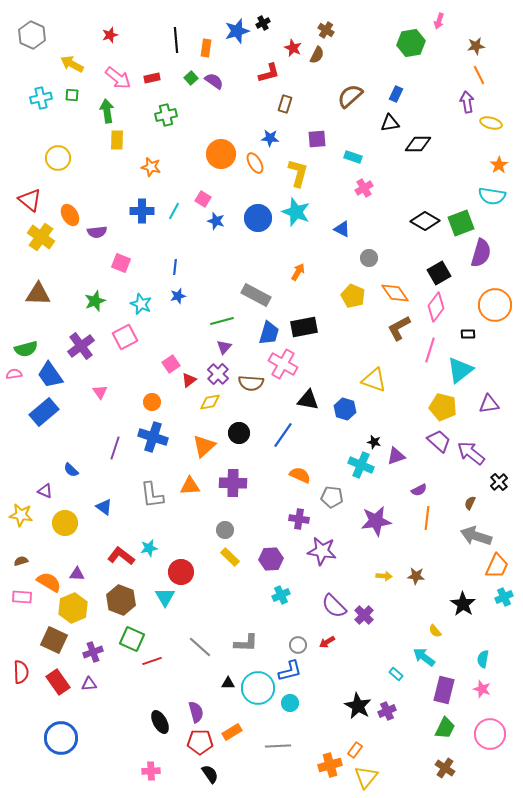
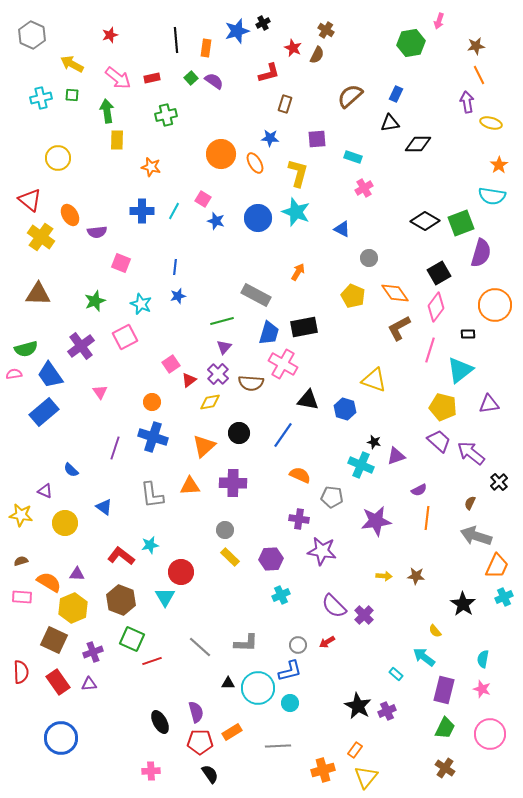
cyan star at (149, 548): moved 1 px right, 3 px up
orange cross at (330, 765): moved 7 px left, 5 px down
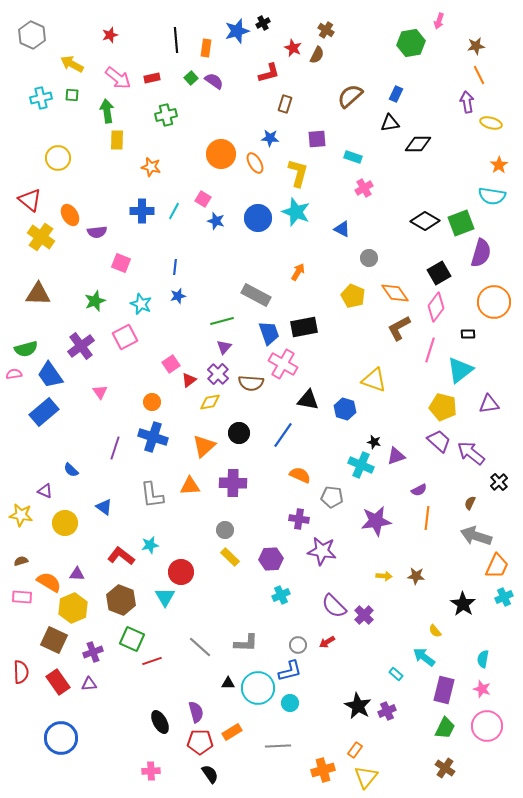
orange circle at (495, 305): moved 1 px left, 3 px up
blue trapezoid at (269, 333): rotated 35 degrees counterclockwise
pink circle at (490, 734): moved 3 px left, 8 px up
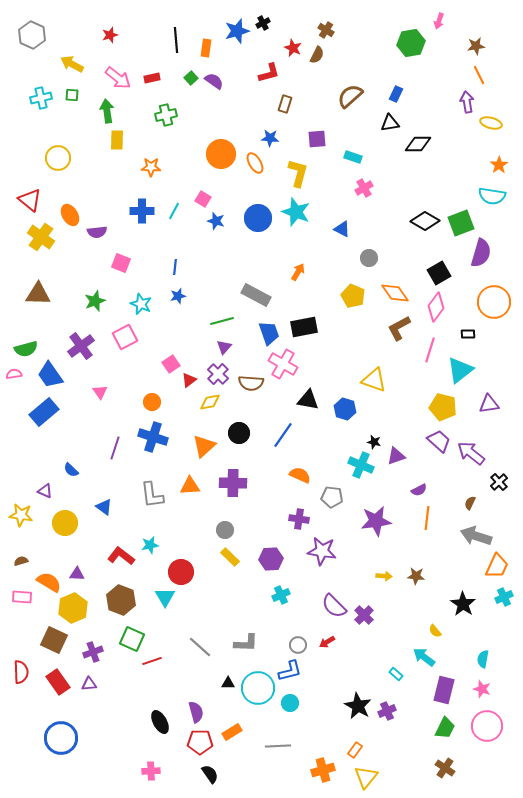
orange star at (151, 167): rotated 12 degrees counterclockwise
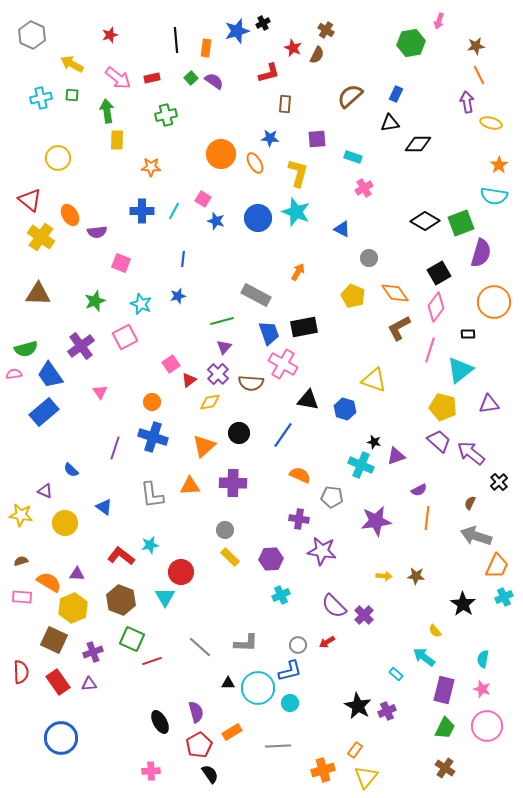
brown rectangle at (285, 104): rotated 12 degrees counterclockwise
cyan semicircle at (492, 196): moved 2 px right
blue line at (175, 267): moved 8 px right, 8 px up
red pentagon at (200, 742): moved 1 px left, 3 px down; rotated 30 degrees counterclockwise
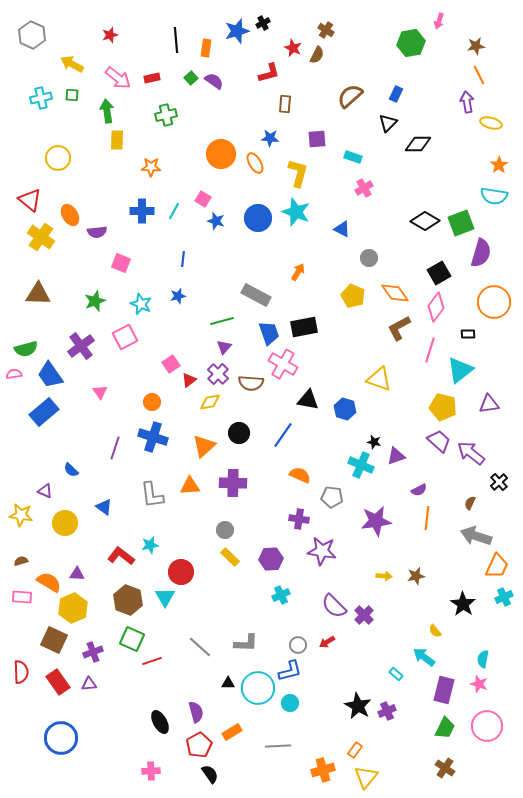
black triangle at (390, 123): moved 2 px left; rotated 36 degrees counterclockwise
yellow triangle at (374, 380): moved 5 px right, 1 px up
brown star at (416, 576): rotated 18 degrees counterclockwise
brown hexagon at (121, 600): moved 7 px right
pink star at (482, 689): moved 3 px left, 5 px up
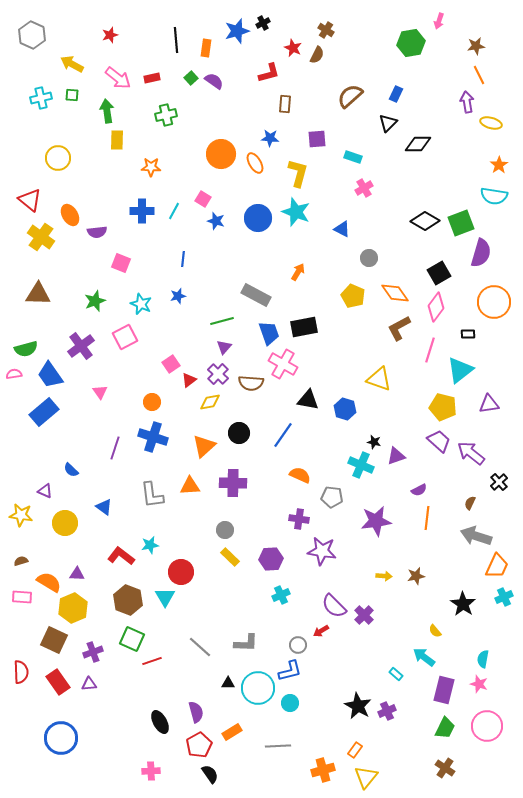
red arrow at (327, 642): moved 6 px left, 11 px up
